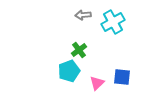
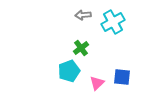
green cross: moved 2 px right, 2 px up
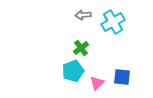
cyan pentagon: moved 4 px right
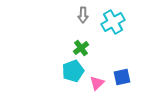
gray arrow: rotated 84 degrees counterclockwise
blue square: rotated 18 degrees counterclockwise
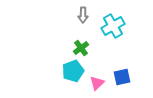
cyan cross: moved 4 px down
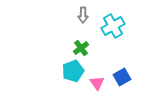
blue square: rotated 18 degrees counterclockwise
pink triangle: rotated 21 degrees counterclockwise
